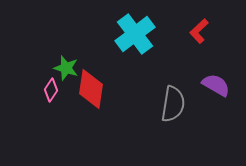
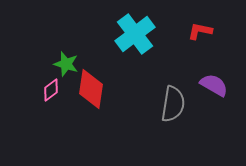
red L-shape: moved 1 px right; rotated 55 degrees clockwise
green star: moved 4 px up
purple semicircle: moved 2 px left
pink diamond: rotated 20 degrees clockwise
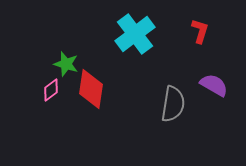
red L-shape: rotated 95 degrees clockwise
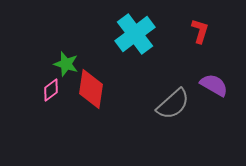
gray semicircle: rotated 39 degrees clockwise
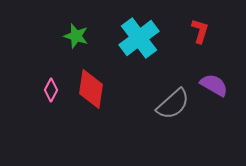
cyan cross: moved 4 px right, 4 px down
green star: moved 10 px right, 28 px up
pink diamond: rotated 25 degrees counterclockwise
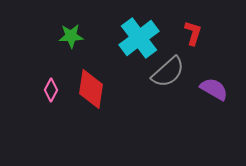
red L-shape: moved 7 px left, 2 px down
green star: moved 5 px left; rotated 20 degrees counterclockwise
purple semicircle: moved 4 px down
gray semicircle: moved 5 px left, 32 px up
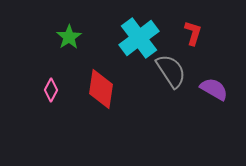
green star: moved 2 px left, 1 px down; rotated 30 degrees counterclockwise
gray semicircle: moved 3 px right, 1 px up; rotated 81 degrees counterclockwise
red diamond: moved 10 px right
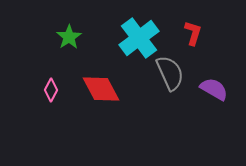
gray semicircle: moved 1 px left, 2 px down; rotated 9 degrees clockwise
red diamond: rotated 36 degrees counterclockwise
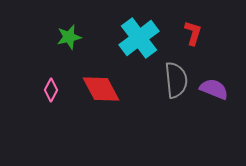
green star: rotated 20 degrees clockwise
gray semicircle: moved 6 px right, 7 px down; rotated 18 degrees clockwise
purple semicircle: rotated 8 degrees counterclockwise
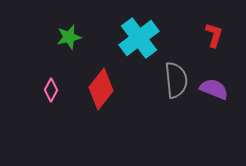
red L-shape: moved 21 px right, 2 px down
red diamond: rotated 66 degrees clockwise
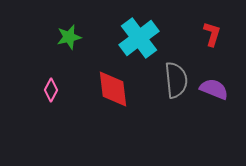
red L-shape: moved 2 px left, 1 px up
red diamond: moved 12 px right; rotated 45 degrees counterclockwise
